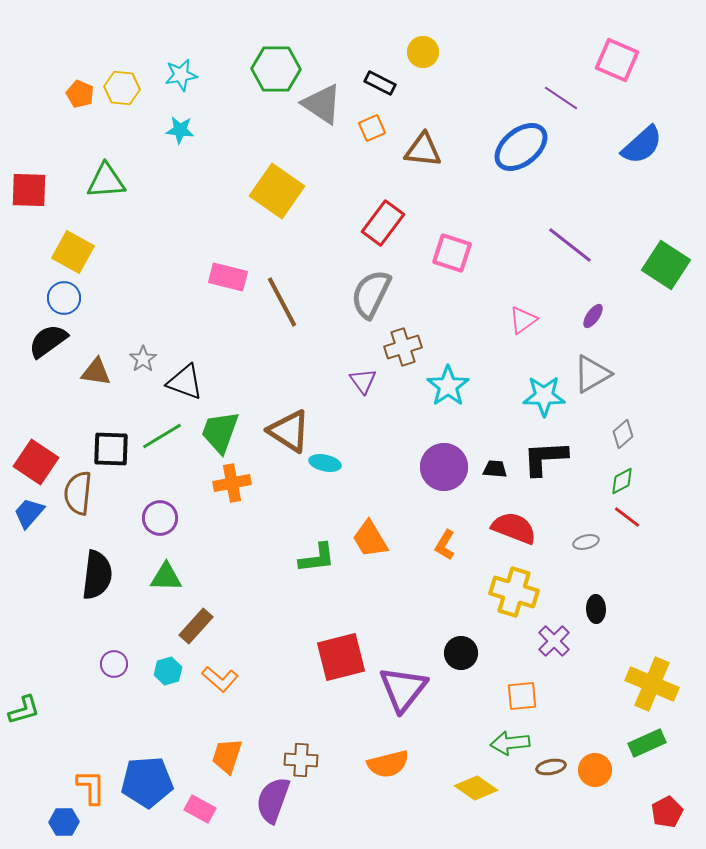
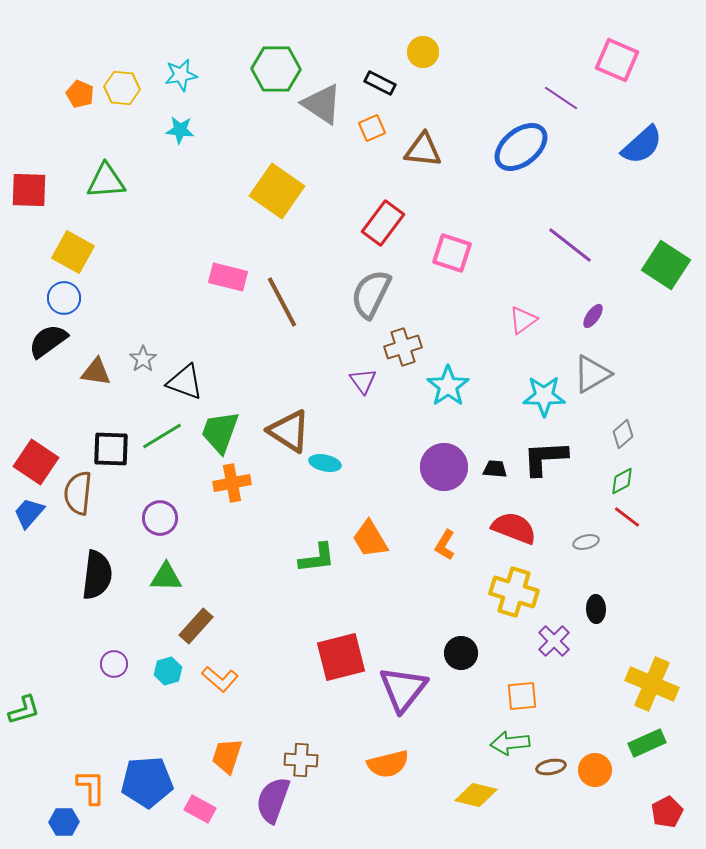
yellow diamond at (476, 788): moved 7 px down; rotated 21 degrees counterclockwise
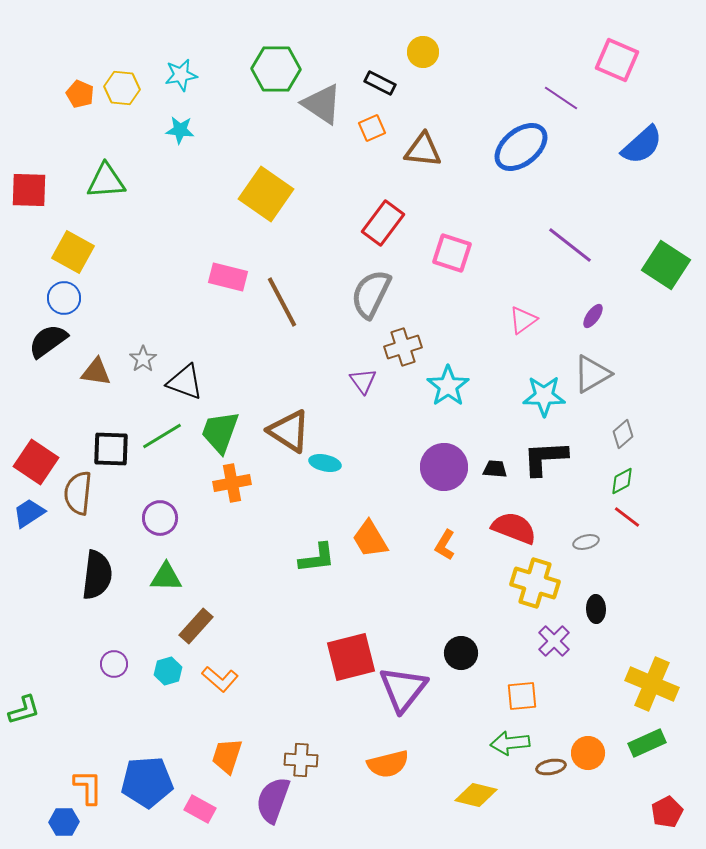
yellow square at (277, 191): moved 11 px left, 3 px down
blue trapezoid at (29, 513): rotated 16 degrees clockwise
yellow cross at (514, 592): moved 21 px right, 9 px up
red square at (341, 657): moved 10 px right
orange circle at (595, 770): moved 7 px left, 17 px up
orange L-shape at (91, 787): moved 3 px left
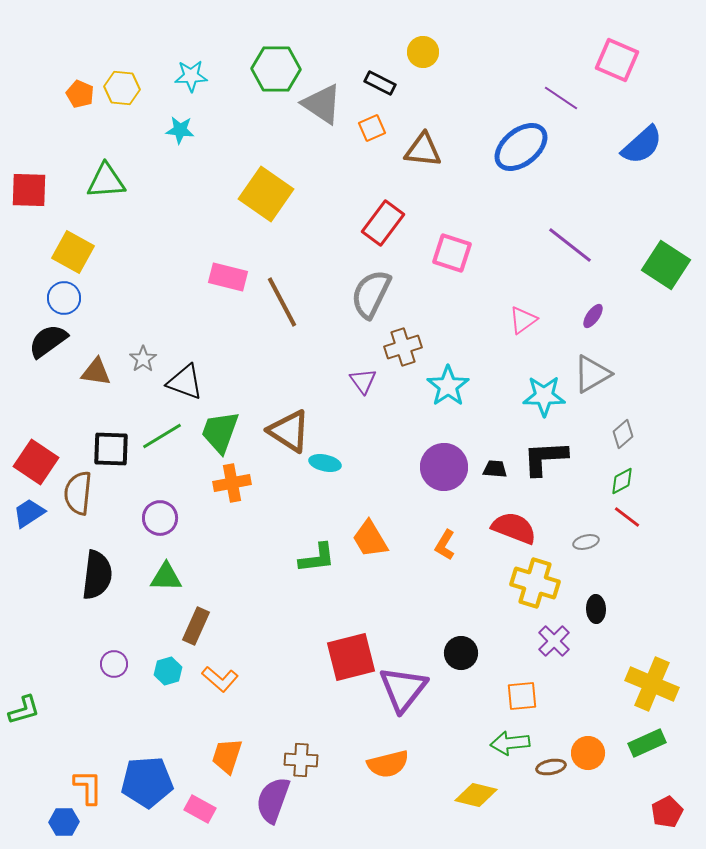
cyan star at (181, 75): moved 10 px right, 1 px down; rotated 8 degrees clockwise
brown rectangle at (196, 626): rotated 18 degrees counterclockwise
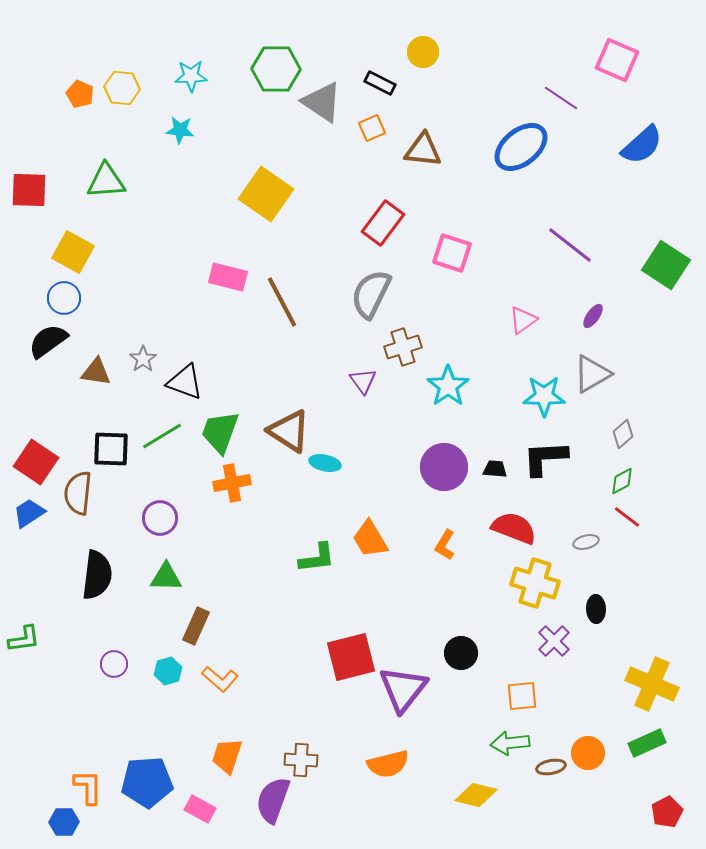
gray triangle at (322, 104): moved 2 px up
green L-shape at (24, 710): moved 71 px up; rotated 8 degrees clockwise
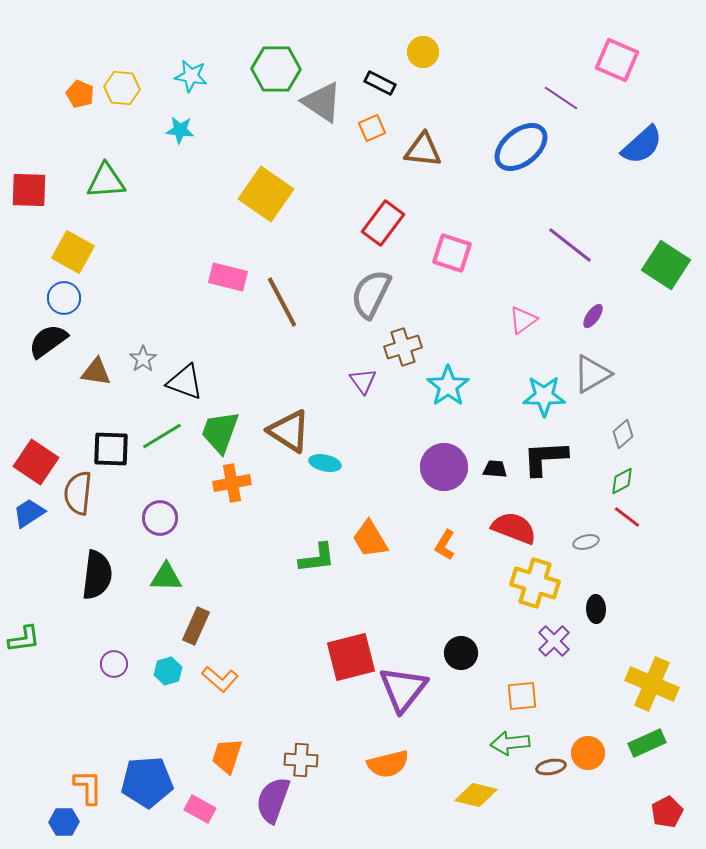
cyan star at (191, 76): rotated 12 degrees clockwise
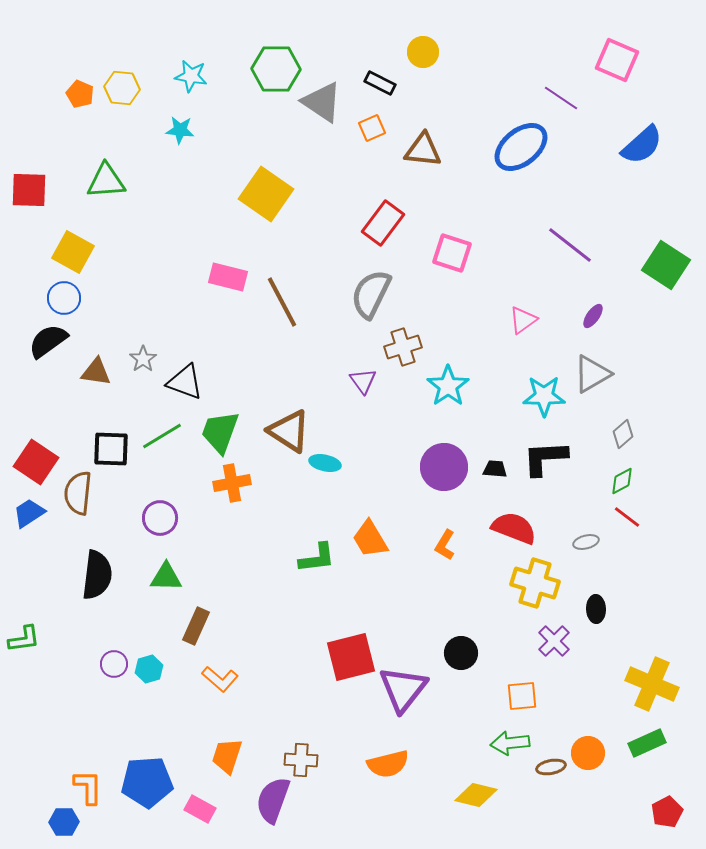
cyan hexagon at (168, 671): moved 19 px left, 2 px up
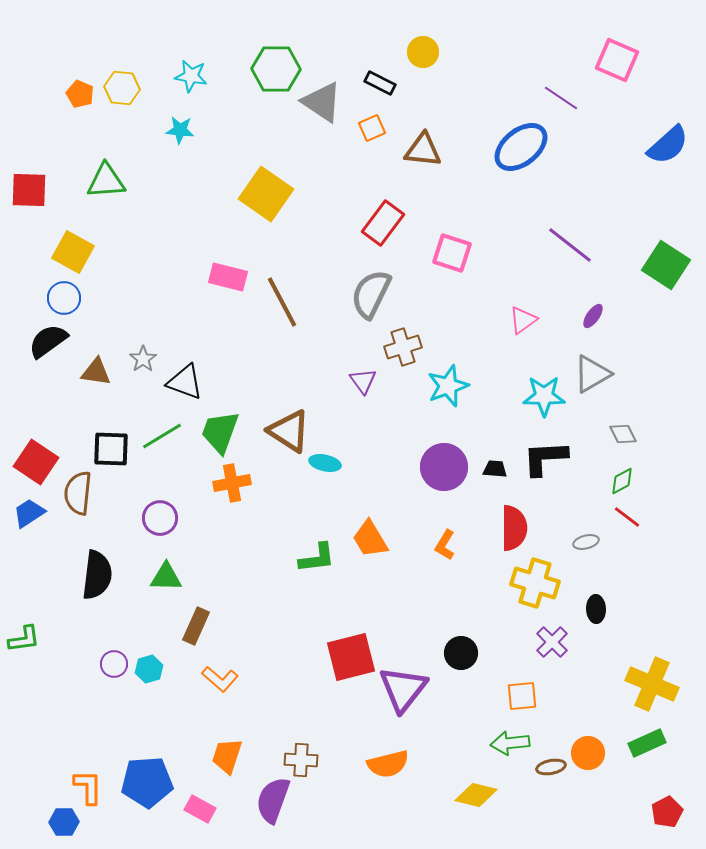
blue semicircle at (642, 145): moved 26 px right
cyan star at (448, 386): rotated 15 degrees clockwise
gray diamond at (623, 434): rotated 76 degrees counterclockwise
red semicircle at (514, 528): rotated 69 degrees clockwise
purple cross at (554, 641): moved 2 px left, 1 px down
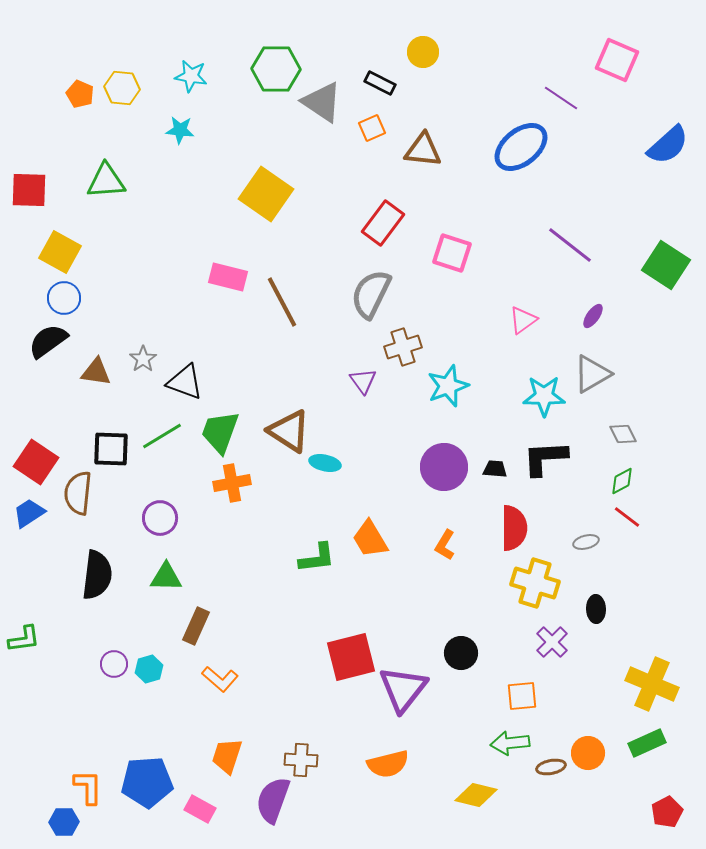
yellow square at (73, 252): moved 13 px left
